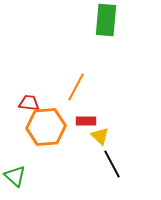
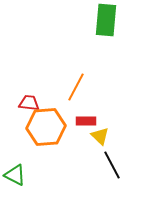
black line: moved 1 px down
green triangle: moved 1 px up; rotated 15 degrees counterclockwise
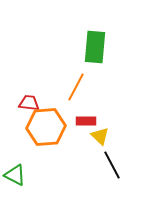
green rectangle: moved 11 px left, 27 px down
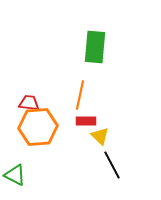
orange line: moved 4 px right, 8 px down; rotated 16 degrees counterclockwise
orange hexagon: moved 8 px left
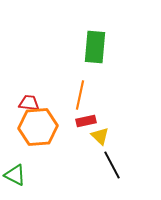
red rectangle: rotated 12 degrees counterclockwise
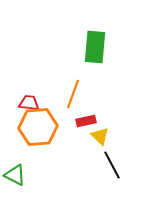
orange line: moved 7 px left, 1 px up; rotated 8 degrees clockwise
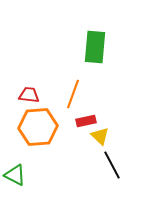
red trapezoid: moved 8 px up
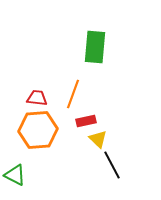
red trapezoid: moved 8 px right, 3 px down
orange hexagon: moved 3 px down
yellow triangle: moved 2 px left, 3 px down
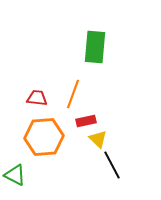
orange hexagon: moved 6 px right, 7 px down
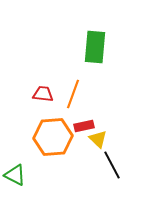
red trapezoid: moved 6 px right, 4 px up
red rectangle: moved 2 px left, 5 px down
orange hexagon: moved 9 px right
